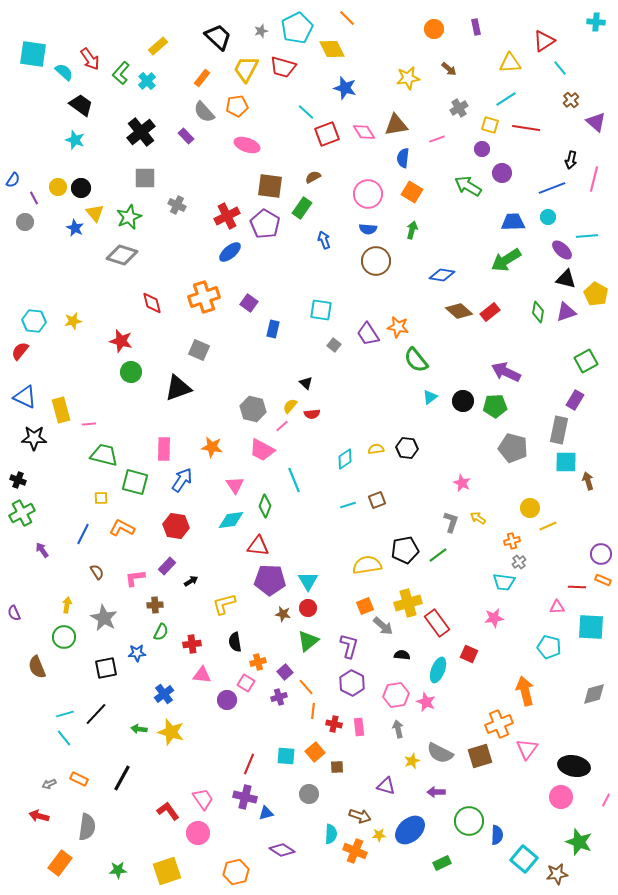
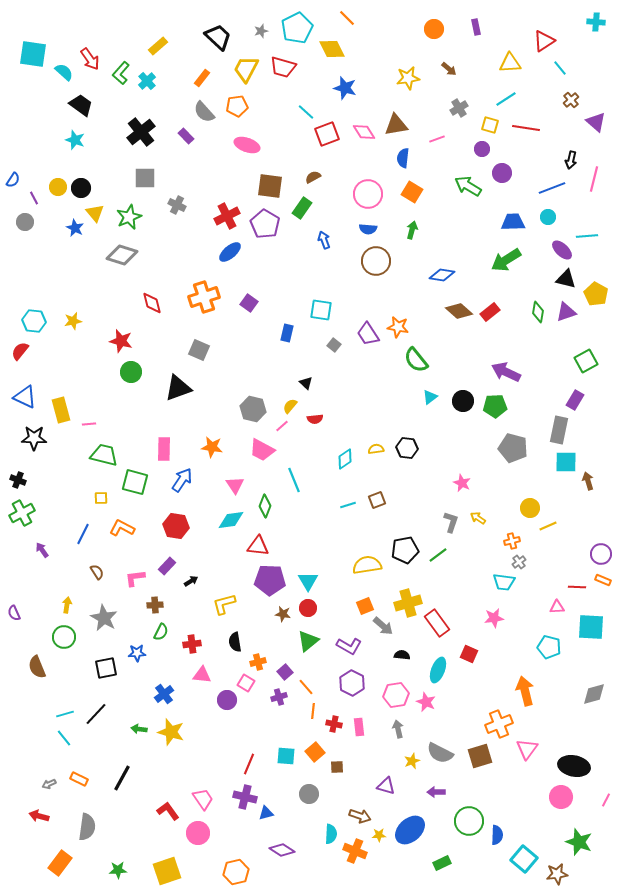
blue rectangle at (273, 329): moved 14 px right, 4 px down
red semicircle at (312, 414): moved 3 px right, 5 px down
purple L-shape at (349, 646): rotated 105 degrees clockwise
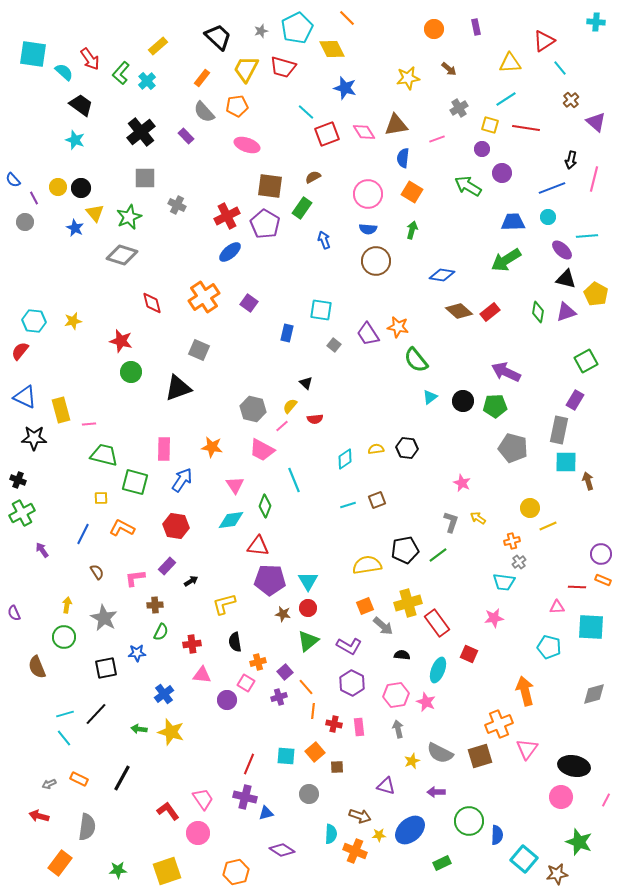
blue semicircle at (13, 180): rotated 105 degrees clockwise
orange cross at (204, 297): rotated 16 degrees counterclockwise
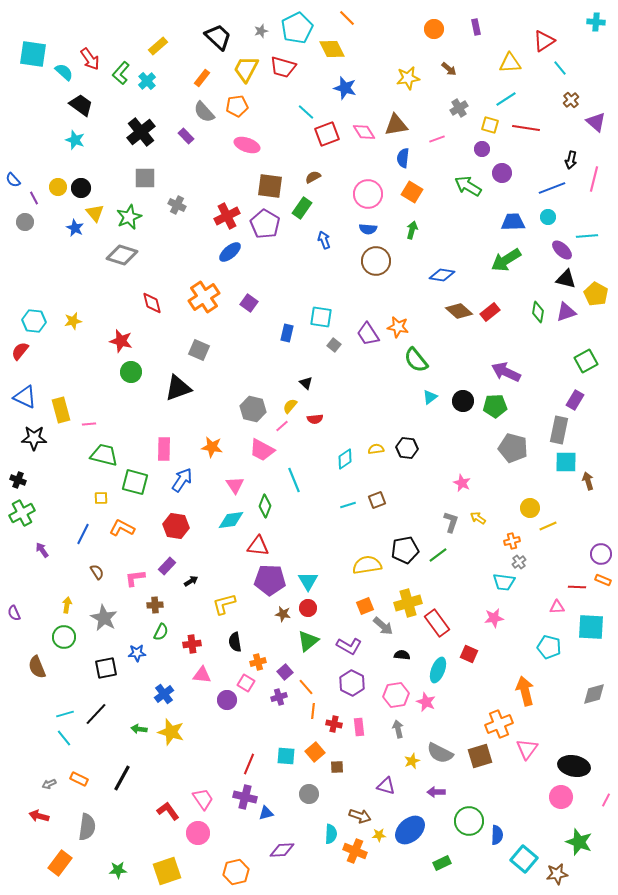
cyan square at (321, 310): moved 7 px down
purple diamond at (282, 850): rotated 35 degrees counterclockwise
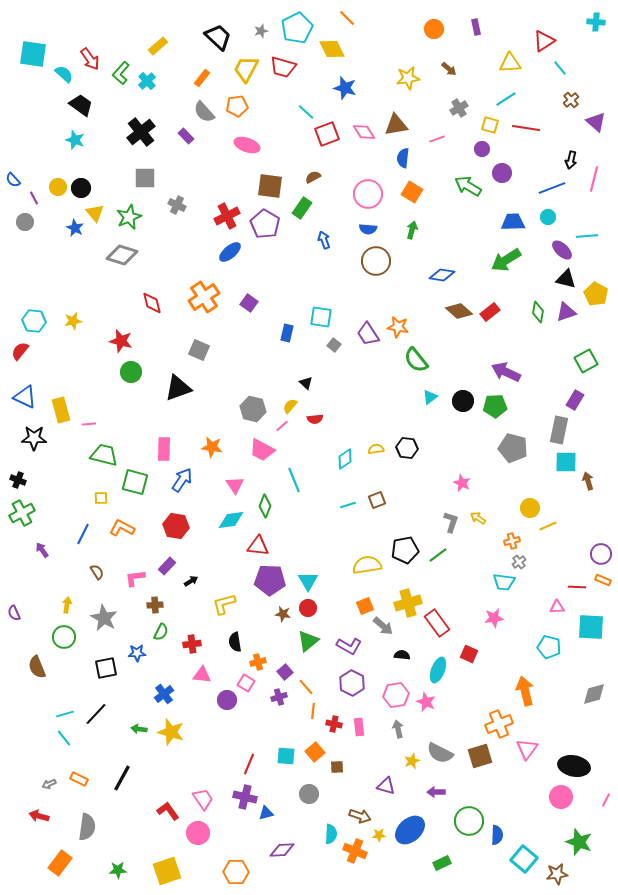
cyan semicircle at (64, 72): moved 2 px down
orange hexagon at (236, 872): rotated 15 degrees clockwise
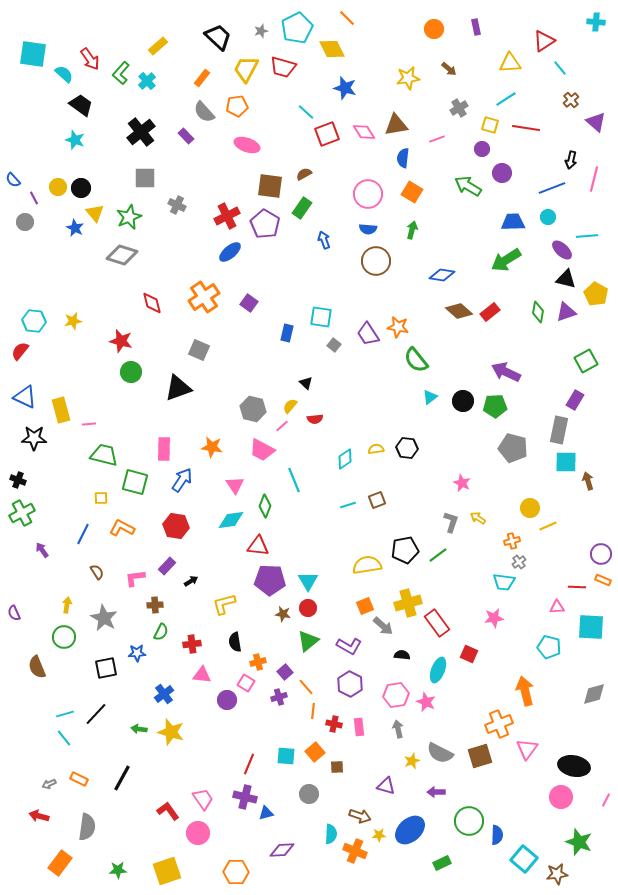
brown semicircle at (313, 177): moved 9 px left, 3 px up
purple hexagon at (352, 683): moved 2 px left, 1 px down
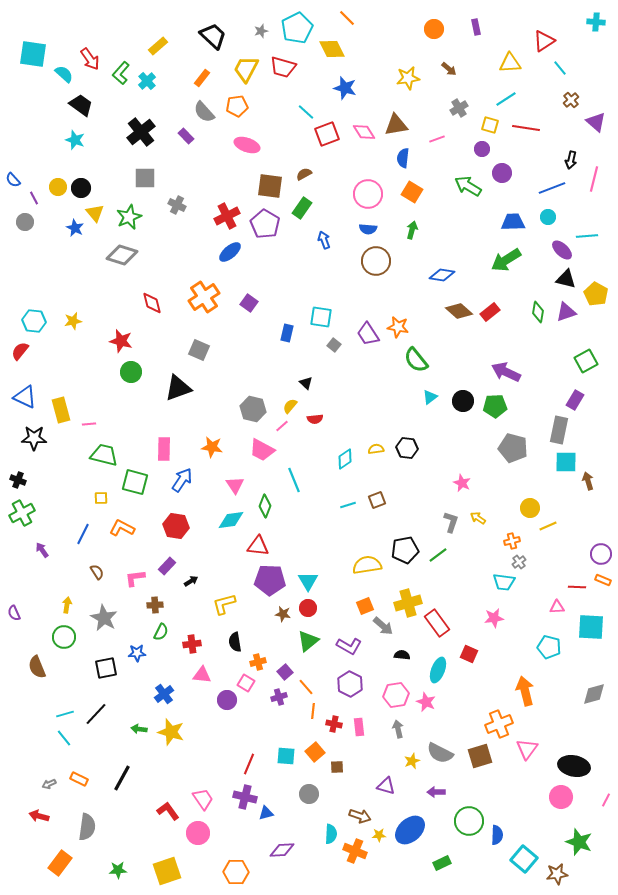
black trapezoid at (218, 37): moved 5 px left, 1 px up
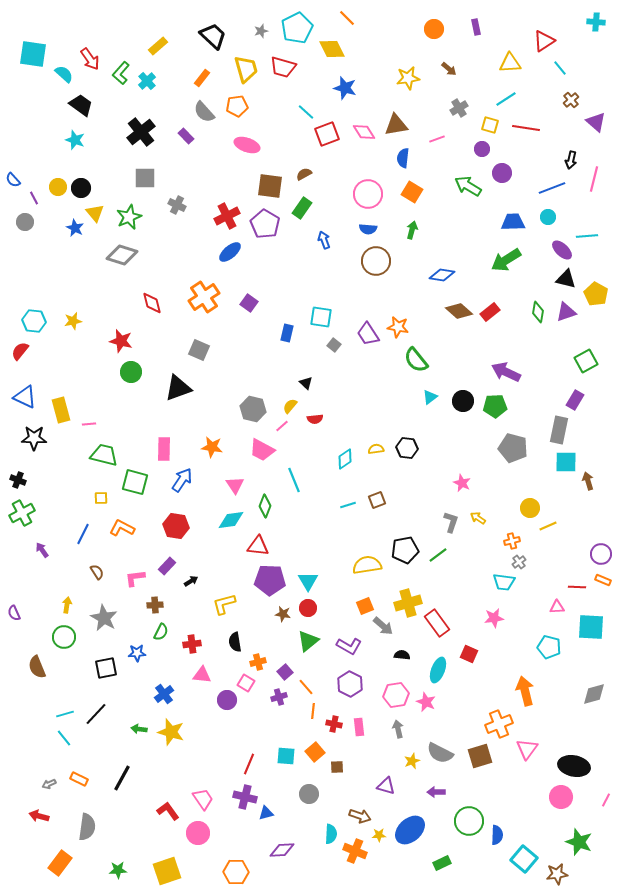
yellow trapezoid at (246, 69): rotated 136 degrees clockwise
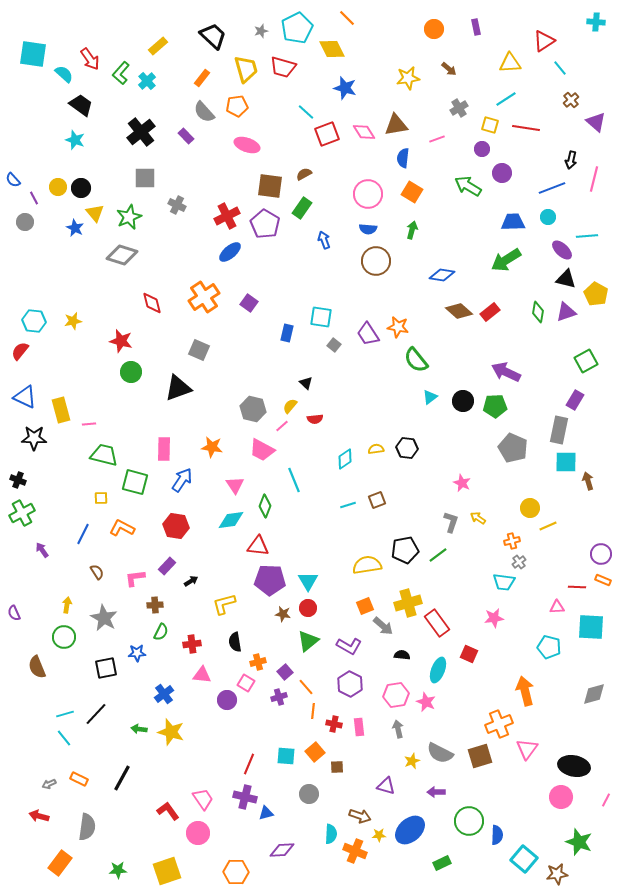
gray pentagon at (513, 448): rotated 8 degrees clockwise
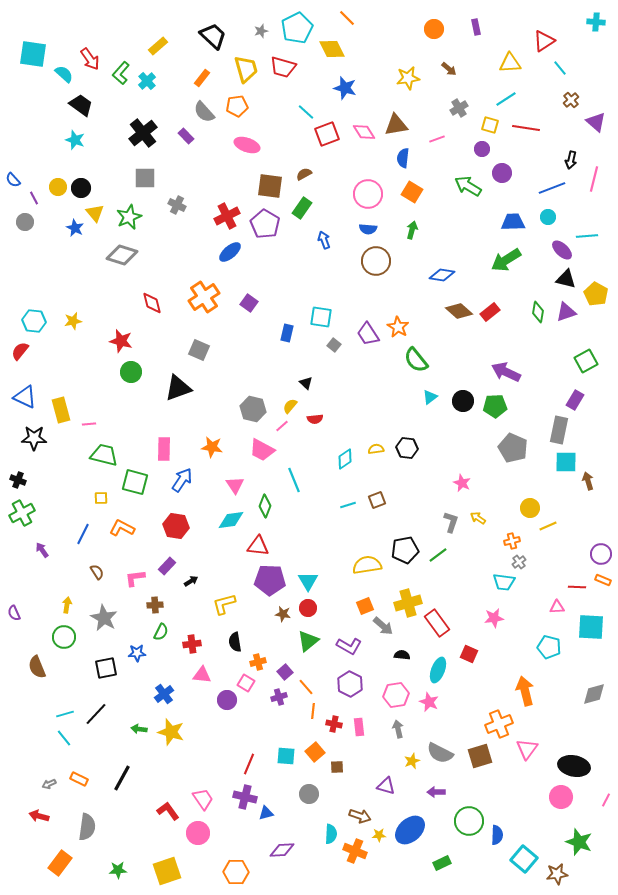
black cross at (141, 132): moved 2 px right, 1 px down
orange star at (398, 327): rotated 20 degrees clockwise
pink star at (426, 702): moved 3 px right
